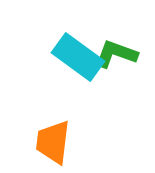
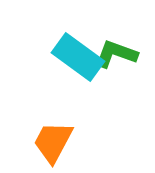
orange trapezoid: rotated 21 degrees clockwise
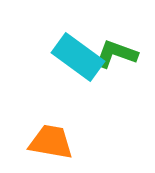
orange trapezoid: moved 2 px left; rotated 72 degrees clockwise
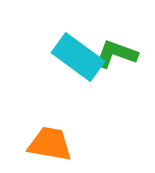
orange trapezoid: moved 1 px left, 2 px down
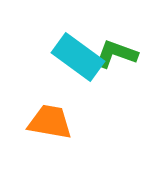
orange trapezoid: moved 22 px up
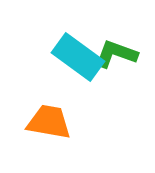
orange trapezoid: moved 1 px left
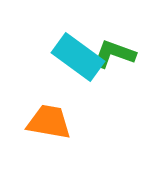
green L-shape: moved 2 px left
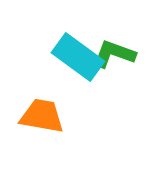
orange trapezoid: moved 7 px left, 6 px up
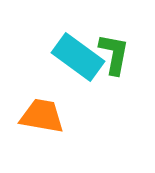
green L-shape: rotated 81 degrees clockwise
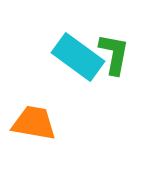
orange trapezoid: moved 8 px left, 7 px down
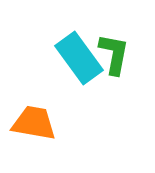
cyan rectangle: moved 1 px right, 1 px down; rotated 18 degrees clockwise
